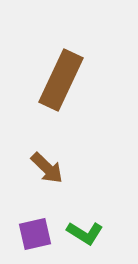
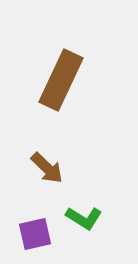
green L-shape: moved 1 px left, 15 px up
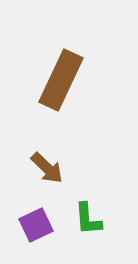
green L-shape: moved 4 px right, 1 px down; rotated 54 degrees clockwise
purple square: moved 1 px right, 9 px up; rotated 12 degrees counterclockwise
